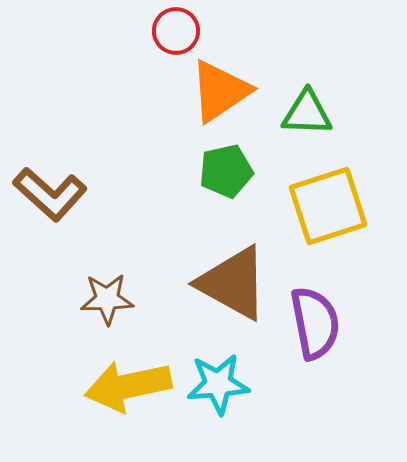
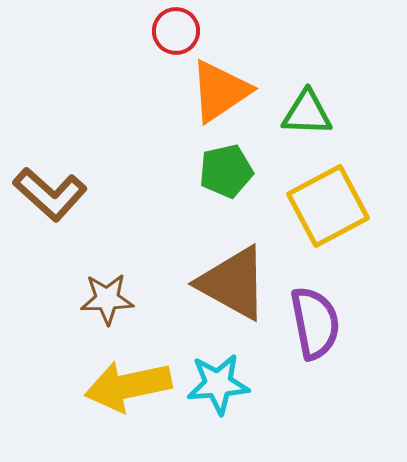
yellow square: rotated 10 degrees counterclockwise
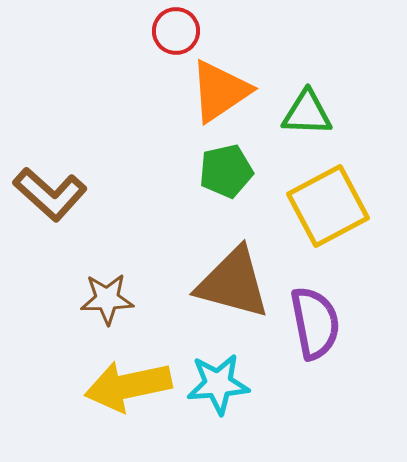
brown triangle: rotated 14 degrees counterclockwise
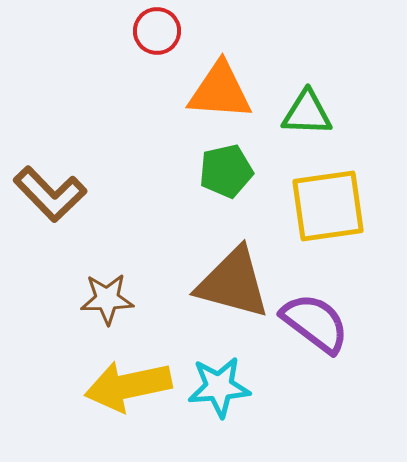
red circle: moved 19 px left
orange triangle: rotated 38 degrees clockwise
brown L-shape: rotated 4 degrees clockwise
yellow square: rotated 20 degrees clockwise
purple semicircle: rotated 42 degrees counterclockwise
cyan star: moved 1 px right, 3 px down
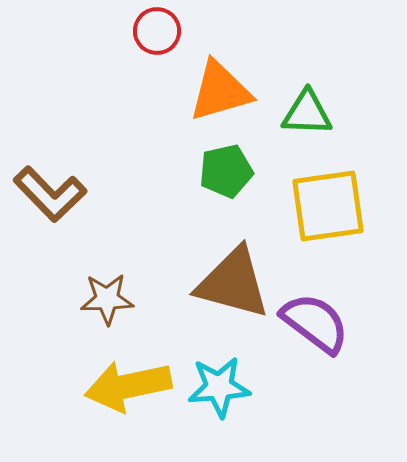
orange triangle: rotated 20 degrees counterclockwise
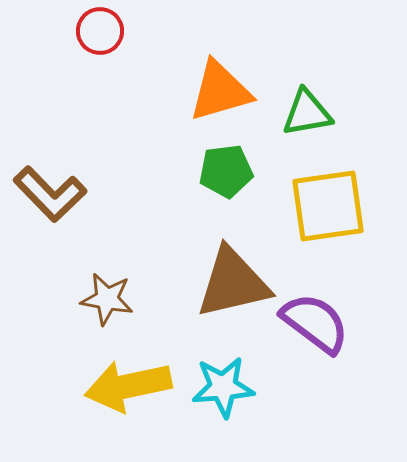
red circle: moved 57 px left
green triangle: rotated 12 degrees counterclockwise
green pentagon: rotated 6 degrees clockwise
brown triangle: rotated 28 degrees counterclockwise
brown star: rotated 12 degrees clockwise
cyan star: moved 4 px right
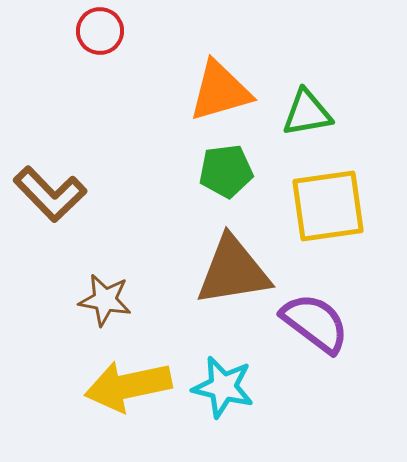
brown triangle: moved 12 px up; rotated 4 degrees clockwise
brown star: moved 2 px left, 1 px down
cyan star: rotated 18 degrees clockwise
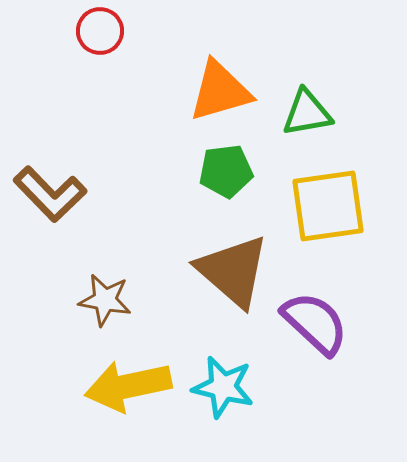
brown triangle: rotated 50 degrees clockwise
purple semicircle: rotated 6 degrees clockwise
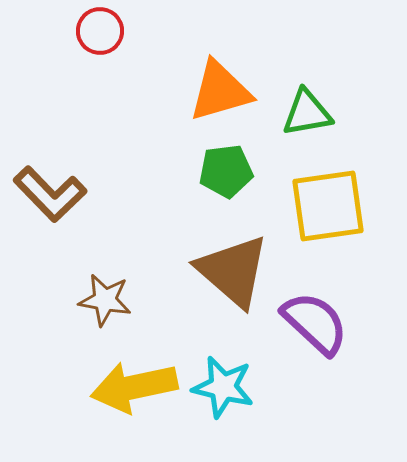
yellow arrow: moved 6 px right, 1 px down
